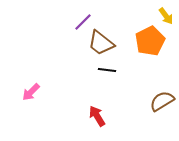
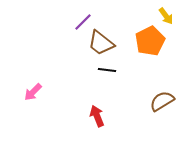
pink arrow: moved 2 px right
red arrow: rotated 10 degrees clockwise
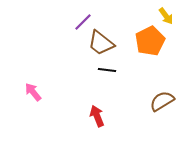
pink arrow: rotated 96 degrees clockwise
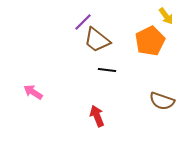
brown trapezoid: moved 4 px left, 3 px up
pink arrow: rotated 18 degrees counterclockwise
brown semicircle: rotated 130 degrees counterclockwise
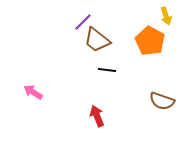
yellow arrow: rotated 18 degrees clockwise
orange pentagon: rotated 16 degrees counterclockwise
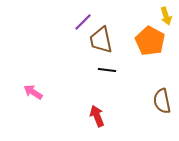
brown trapezoid: moved 4 px right; rotated 40 degrees clockwise
brown semicircle: rotated 60 degrees clockwise
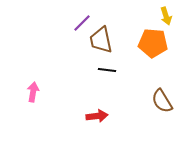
purple line: moved 1 px left, 1 px down
orange pentagon: moved 3 px right, 2 px down; rotated 24 degrees counterclockwise
pink arrow: rotated 66 degrees clockwise
brown semicircle: rotated 20 degrees counterclockwise
red arrow: rotated 105 degrees clockwise
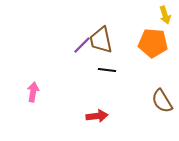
yellow arrow: moved 1 px left, 1 px up
purple line: moved 22 px down
